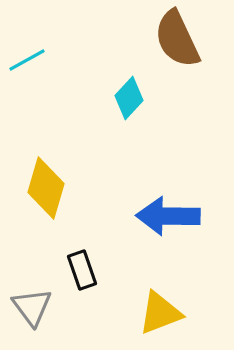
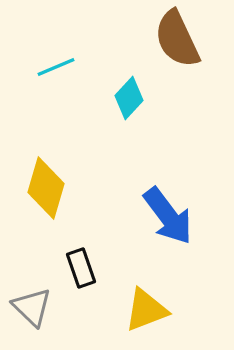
cyan line: moved 29 px right, 7 px down; rotated 6 degrees clockwise
blue arrow: rotated 128 degrees counterclockwise
black rectangle: moved 1 px left, 2 px up
gray triangle: rotated 9 degrees counterclockwise
yellow triangle: moved 14 px left, 3 px up
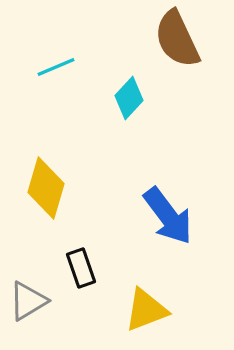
gray triangle: moved 4 px left, 6 px up; rotated 45 degrees clockwise
